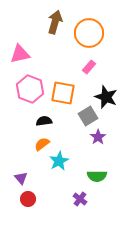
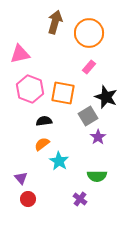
cyan star: rotated 12 degrees counterclockwise
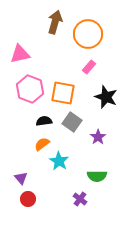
orange circle: moved 1 px left, 1 px down
gray square: moved 16 px left, 6 px down; rotated 24 degrees counterclockwise
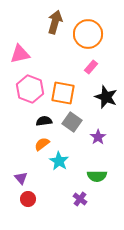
pink rectangle: moved 2 px right
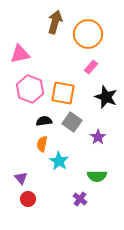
orange semicircle: rotated 42 degrees counterclockwise
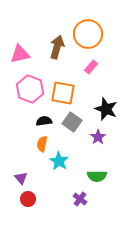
brown arrow: moved 2 px right, 25 px down
black star: moved 12 px down
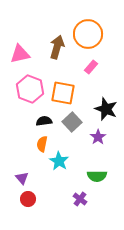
gray square: rotated 12 degrees clockwise
purple triangle: moved 1 px right
